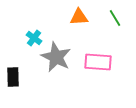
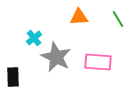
green line: moved 3 px right, 1 px down
cyan cross: rotated 14 degrees clockwise
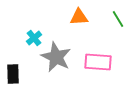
black rectangle: moved 3 px up
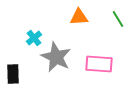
pink rectangle: moved 1 px right, 2 px down
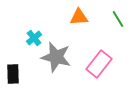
gray star: rotated 12 degrees counterclockwise
pink rectangle: rotated 56 degrees counterclockwise
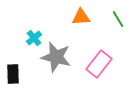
orange triangle: moved 2 px right
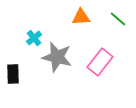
green line: rotated 18 degrees counterclockwise
gray star: moved 1 px right
pink rectangle: moved 1 px right, 2 px up
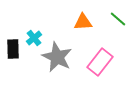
orange triangle: moved 2 px right, 5 px down
gray star: rotated 12 degrees clockwise
black rectangle: moved 25 px up
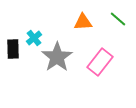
gray star: rotated 12 degrees clockwise
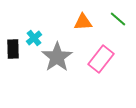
pink rectangle: moved 1 px right, 3 px up
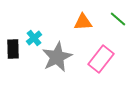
gray star: rotated 8 degrees clockwise
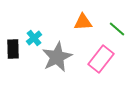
green line: moved 1 px left, 10 px down
